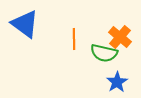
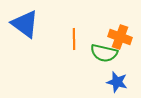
orange cross: rotated 20 degrees counterclockwise
blue star: rotated 25 degrees counterclockwise
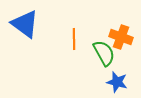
orange cross: moved 1 px right
green semicircle: rotated 132 degrees counterclockwise
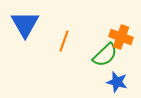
blue triangle: rotated 24 degrees clockwise
orange line: moved 10 px left, 2 px down; rotated 20 degrees clockwise
green semicircle: moved 1 px right, 2 px down; rotated 76 degrees clockwise
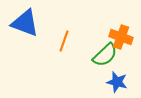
blue triangle: moved 1 px up; rotated 40 degrees counterclockwise
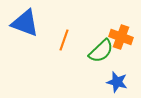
orange line: moved 1 px up
green semicircle: moved 4 px left, 4 px up
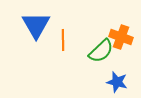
blue triangle: moved 11 px right, 2 px down; rotated 40 degrees clockwise
orange line: moved 1 px left; rotated 20 degrees counterclockwise
